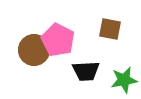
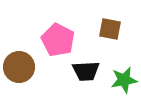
brown circle: moved 15 px left, 17 px down
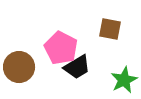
pink pentagon: moved 3 px right, 8 px down
black trapezoid: moved 9 px left, 4 px up; rotated 28 degrees counterclockwise
green star: rotated 16 degrees counterclockwise
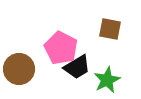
brown circle: moved 2 px down
green star: moved 17 px left
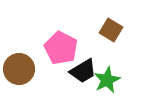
brown square: moved 1 px right, 1 px down; rotated 20 degrees clockwise
black trapezoid: moved 6 px right, 4 px down
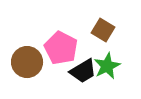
brown square: moved 8 px left
brown circle: moved 8 px right, 7 px up
green star: moved 14 px up
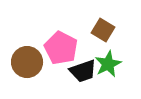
green star: moved 1 px right, 2 px up
black trapezoid: rotated 12 degrees clockwise
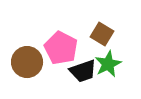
brown square: moved 1 px left, 4 px down
